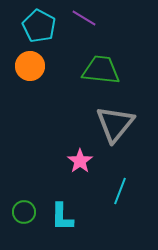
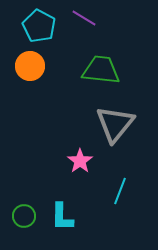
green circle: moved 4 px down
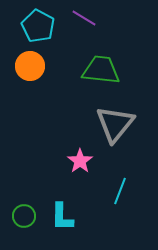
cyan pentagon: moved 1 px left
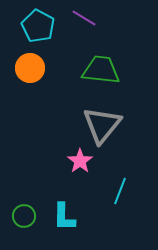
orange circle: moved 2 px down
gray triangle: moved 13 px left, 1 px down
cyan L-shape: moved 2 px right
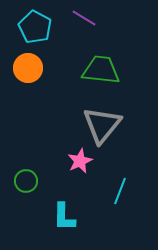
cyan pentagon: moved 3 px left, 1 px down
orange circle: moved 2 px left
pink star: rotated 10 degrees clockwise
green circle: moved 2 px right, 35 px up
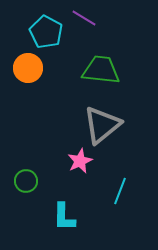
cyan pentagon: moved 11 px right, 5 px down
gray triangle: rotated 12 degrees clockwise
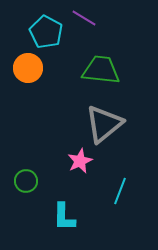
gray triangle: moved 2 px right, 1 px up
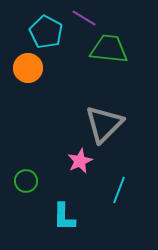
green trapezoid: moved 8 px right, 21 px up
gray triangle: rotated 6 degrees counterclockwise
cyan line: moved 1 px left, 1 px up
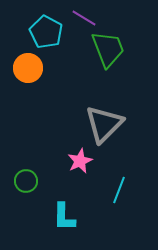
green trapezoid: moved 1 px left; rotated 63 degrees clockwise
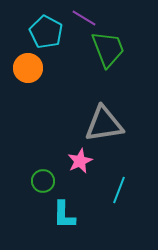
gray triangle: rotated 36 degrees clockwise
green circle: moved 17 px right
cyan L-shape: moved 2 px up
